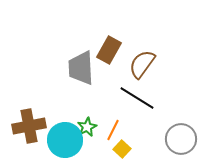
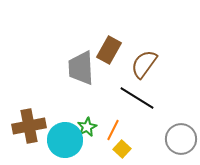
brown semicircle: moved 2 px right
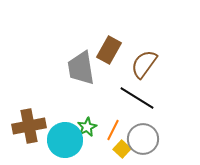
gray trapezoid: rotated 6 degrees counterclockwise
gray circle: moved 38 px left
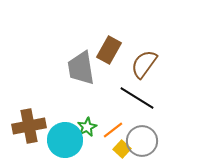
orange line: rotated 25 degrees clockwise
gray circle: moved 1 px left, 2 px down
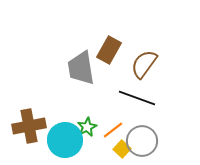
black line: rotated 12 degrees counterclockwise
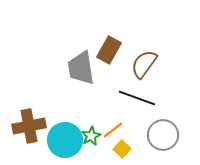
green star: moved 4 px right, 9 px down
gray circle: moved 21 px right, 6 px up
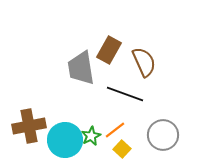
brown semicircle: moved 2 px up; rotated 120 degrees clockwise
black line: moved 12 px left, 4 px up
orange line: moved 2 px right
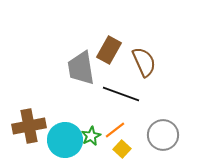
black line: moved 4 px left
